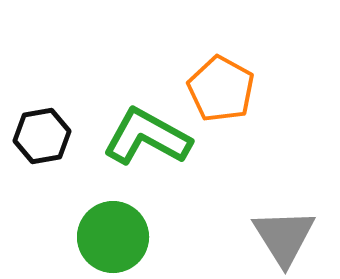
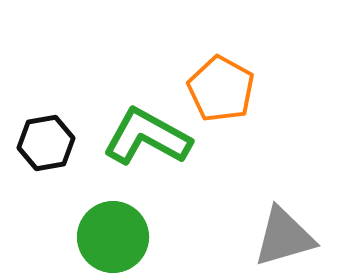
black hexagon: moved 4 px right, 7 px down
gray triangle: rotated 46 degrees clockwise
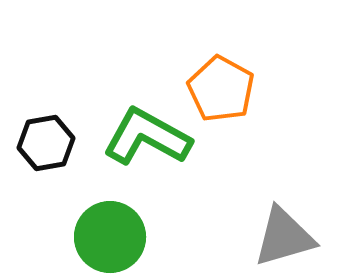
green circle: moved 3 px left
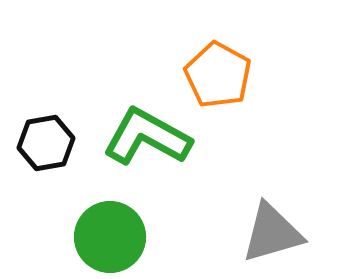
orange pentagon: moved 3 px left, 14 px up
gray triangle: moved 12 px left, 4 px up
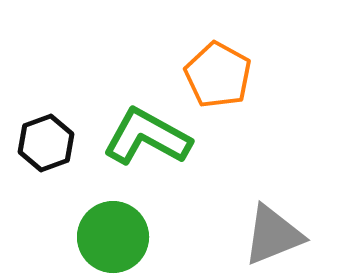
black hexagon: rotated 10 degrees counterclockwise
gray triangle: moved 1 px right, 2 px down; rotated 6 degrees counterclockwise
green circle: moved 3 px right
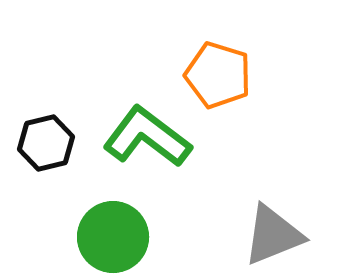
orange pentagon: rotated 12 degrees counterclockwise
green L-shape: rotated 8 degrees clockwise
black hexagon: rotated 6 degrees clockwise
